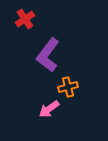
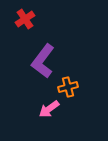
purple L-shape: moved 5 px left, 6 px down
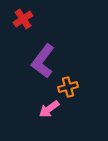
red cross: moved 2 px left
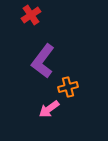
red cross: moved 8 px right, 4 px up
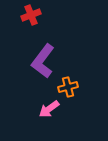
red cross: rotated 12 degrees clockwise
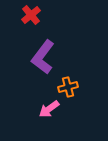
red cross: rotated 18 degrees counterclockwise
purple L-shape: moved 4 px up
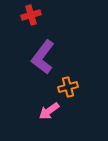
red cross: rotated 24 degrees clockwise
pink arrow: moved 2 px down
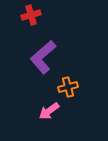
purple L-shape: rotated 12 degrees clockwise
